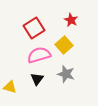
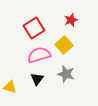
red star: rotated 24 degrees clockwise
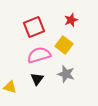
red square: moved 1 px up; rotated 10 degrees clockwise
yellow square: rotated 12 degrees counterclockwise
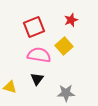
yellow square: moved 1 px down; rotated 12 degrees clockwise
pink semicircle: rotated 25 degrees clockwise
gray star: moved 19 px down; rotated 18 degrees counterclockwise
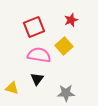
yellow triangle: moved 2 px right, 1 px down
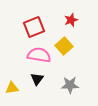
yellow triangle: rotated 24 degrees counterclockwise
gray star: moved 4 px right, 8 px up
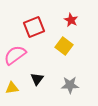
red star: rotated 24 degrees counterclockwise
yellow square: rotated 12 degrees counterclockwise
pink semicircle: moved 24 px left; rotated 45 degrees counterclockwise
